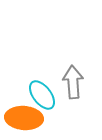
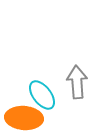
gray arrow: moved 4 px right
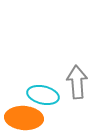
cyan ellipse: moved 1 px right; rotated 40 degrees counterclockwise
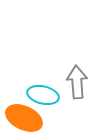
orange ellipse: rotated 21 degrees clockwise
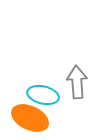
orange ellipse: moved 6 px right
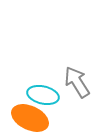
gray arrow: rotated 28 degrees counterclockwise
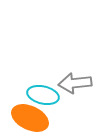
gray arrow: moved 2 px left, 1 px down; rotated 64 degrees counterclockwise
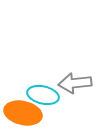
orange ellipse: moved 7 px left, 5 px up; rotated 12 degrees counterclockwise
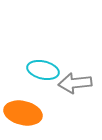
cyan ellipse: moved 25 px up
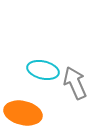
gray arrow: rotated 72 degrees clockwise
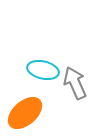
orange ellipse: moved 2 px right; rotated 54 degrees counterclockwise
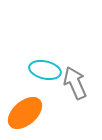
cyan ellipse: moved 2 px right
